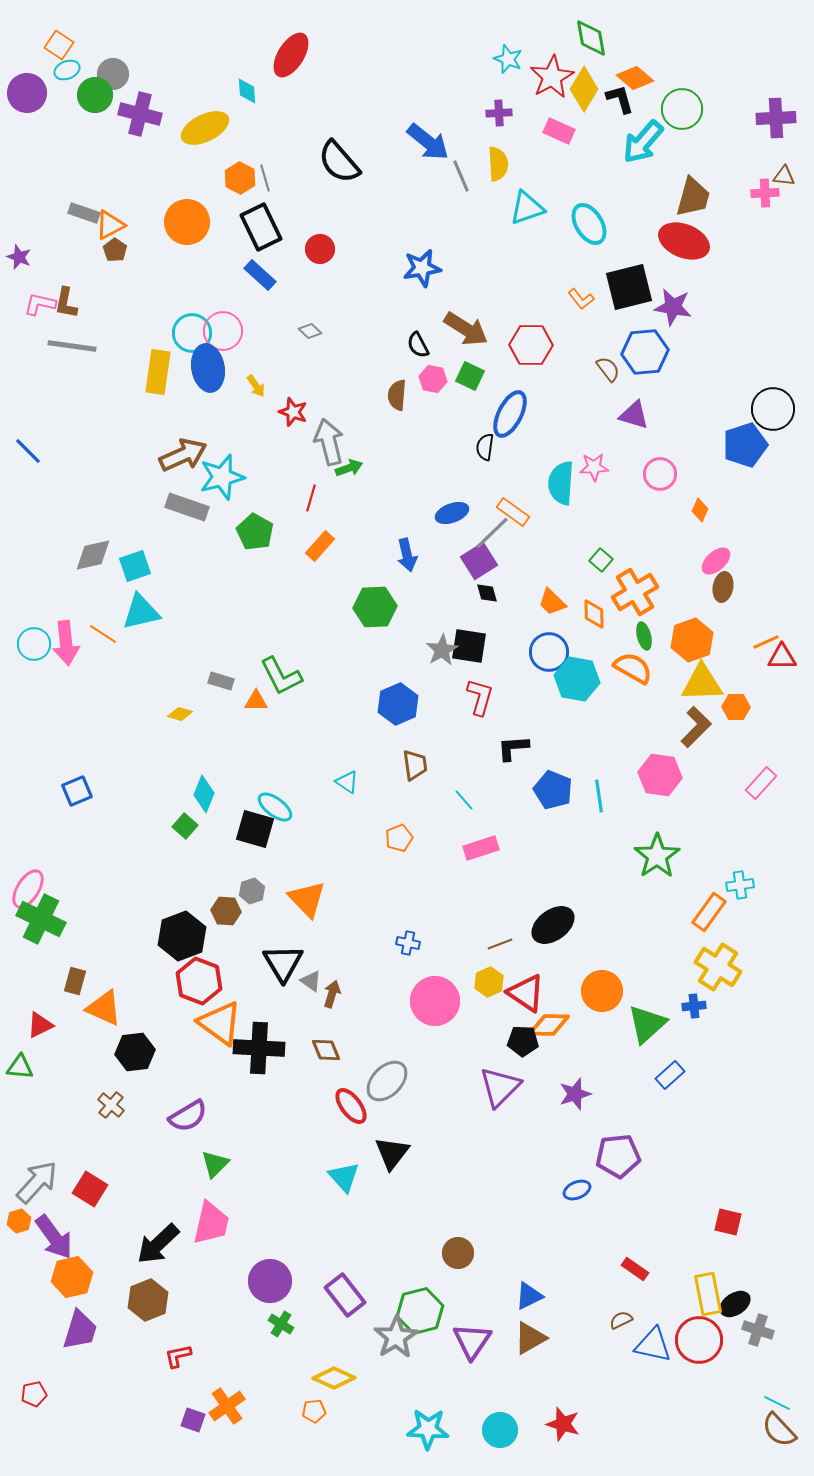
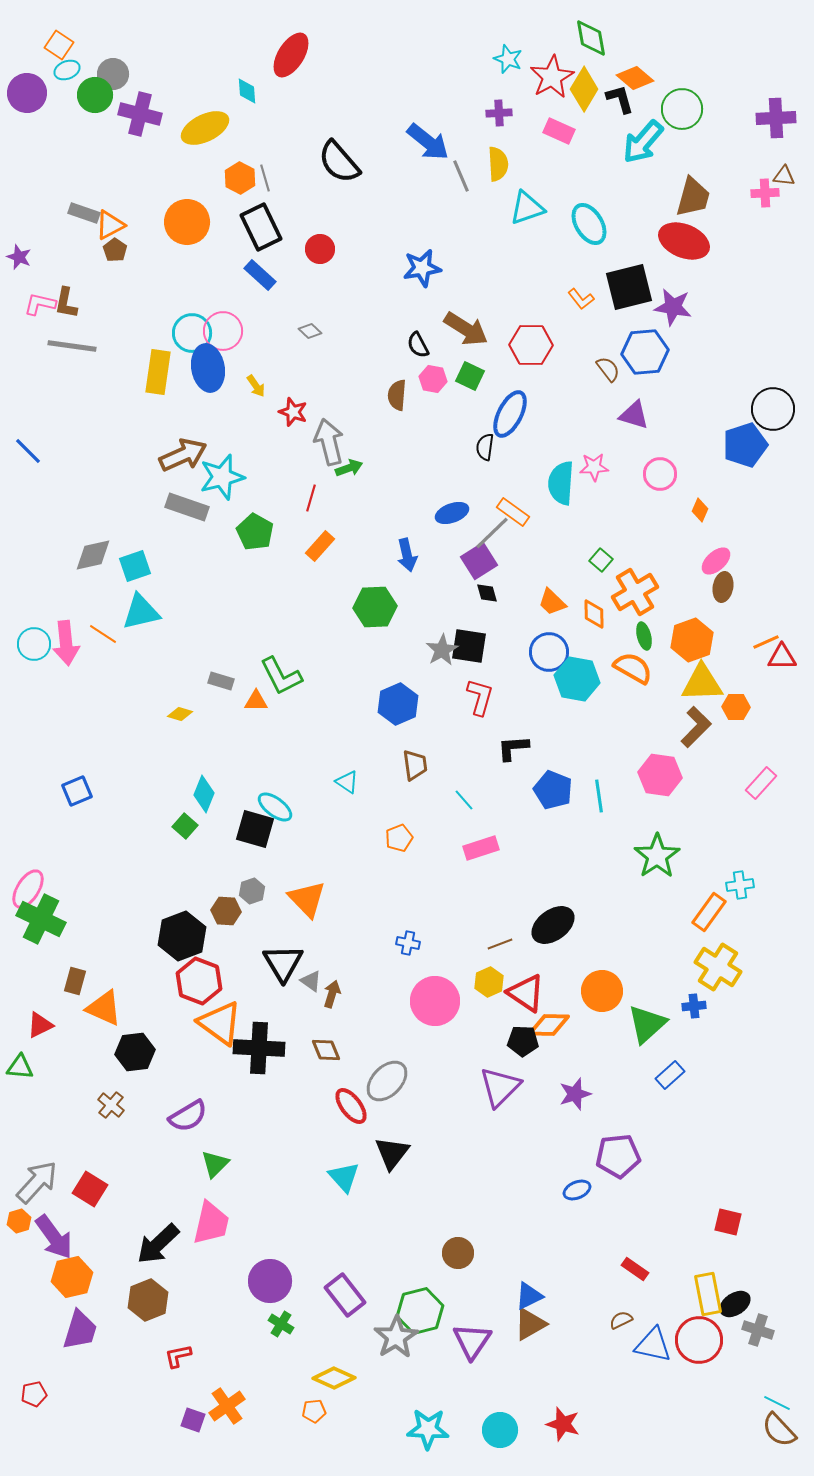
brown triangle at (530, 1338): moved 14 px up
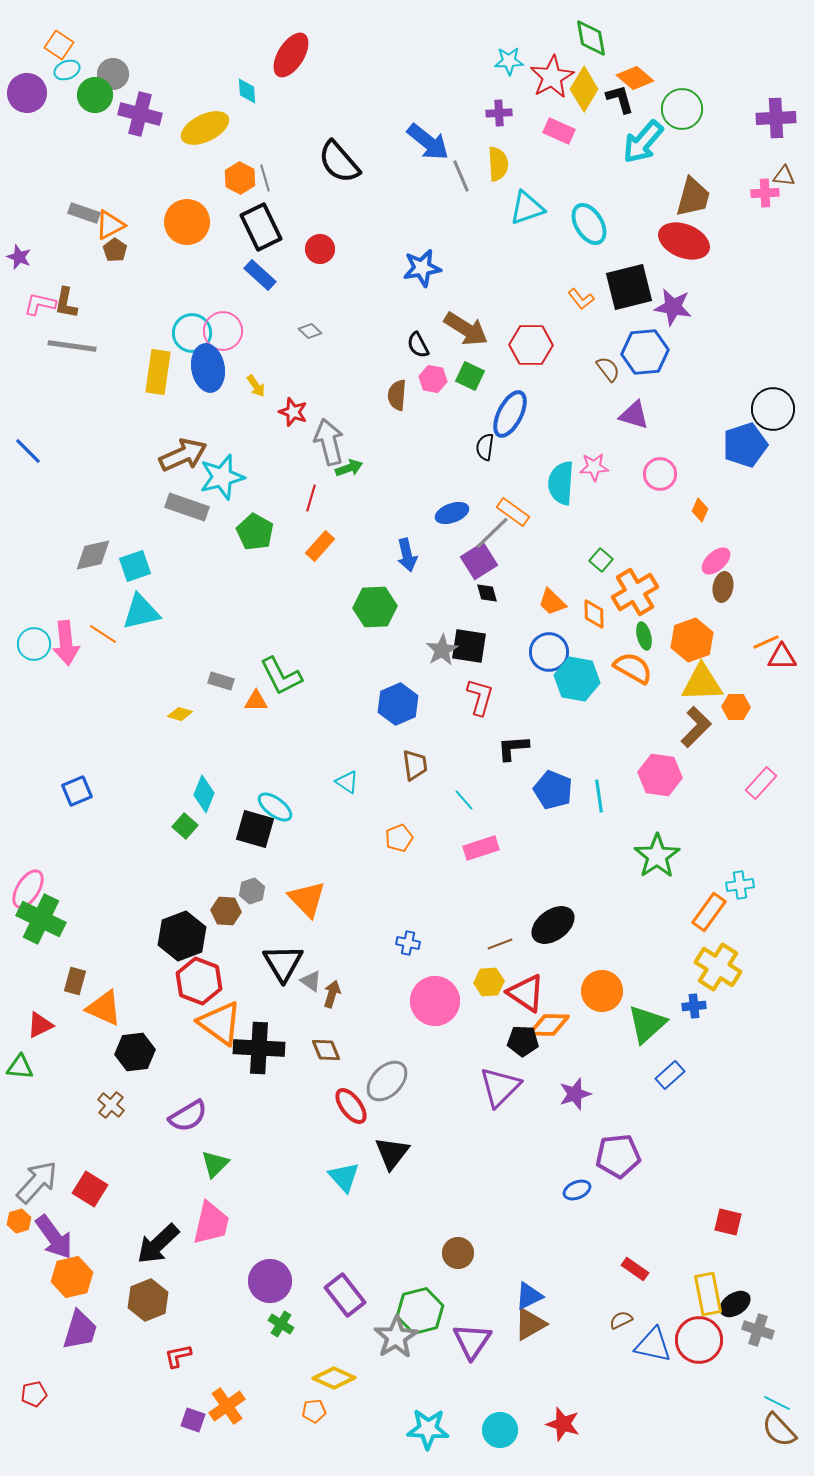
cyan star at (508, 59): moved 1 px right, 2 px down; rotated 24 degrees counterclockwise
yellow hexagon at (489, 982): rotated 20 degrees clockwise
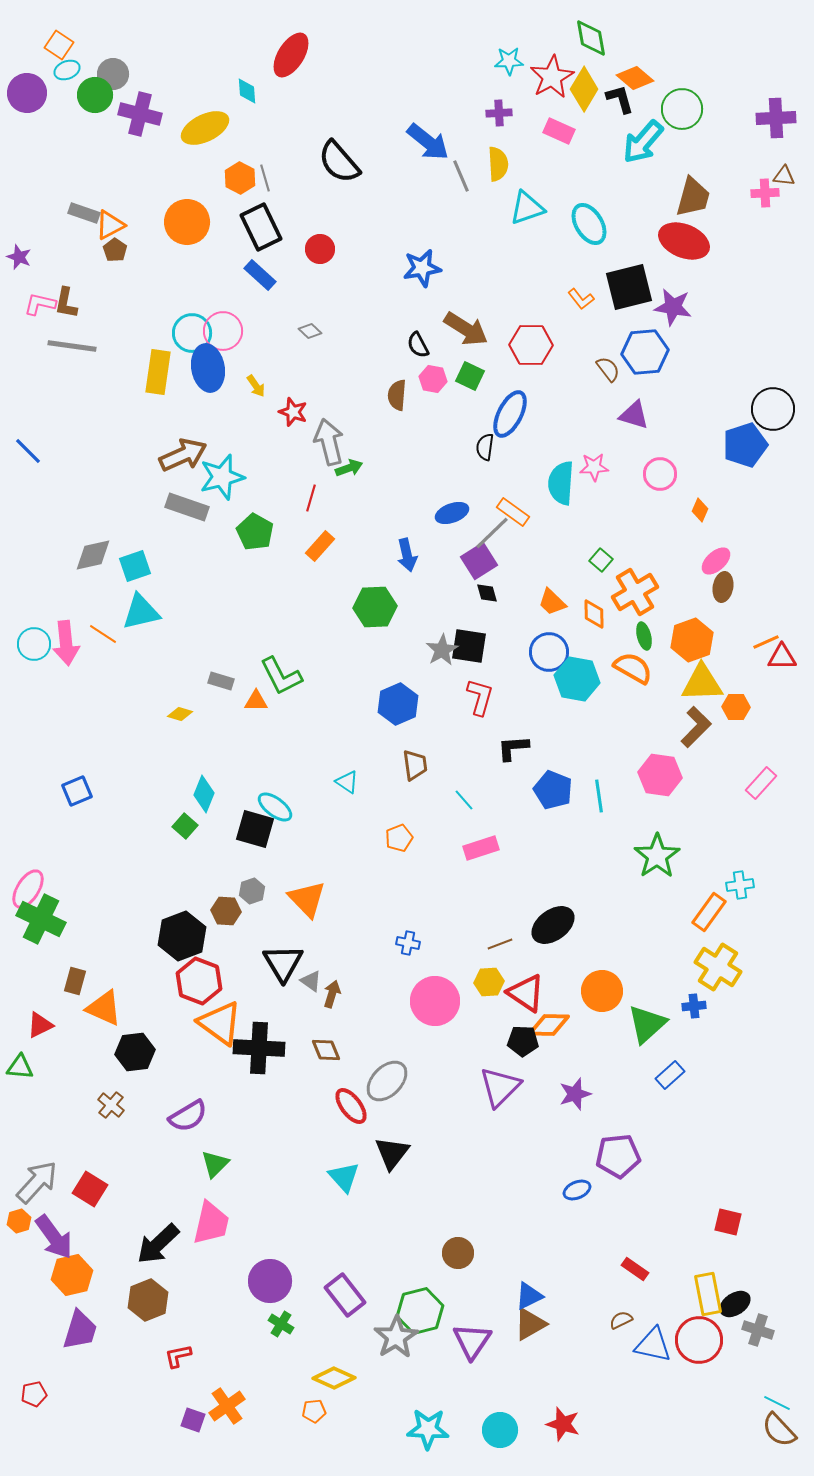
orange hexagon at (72, 1277): moved 2 px up
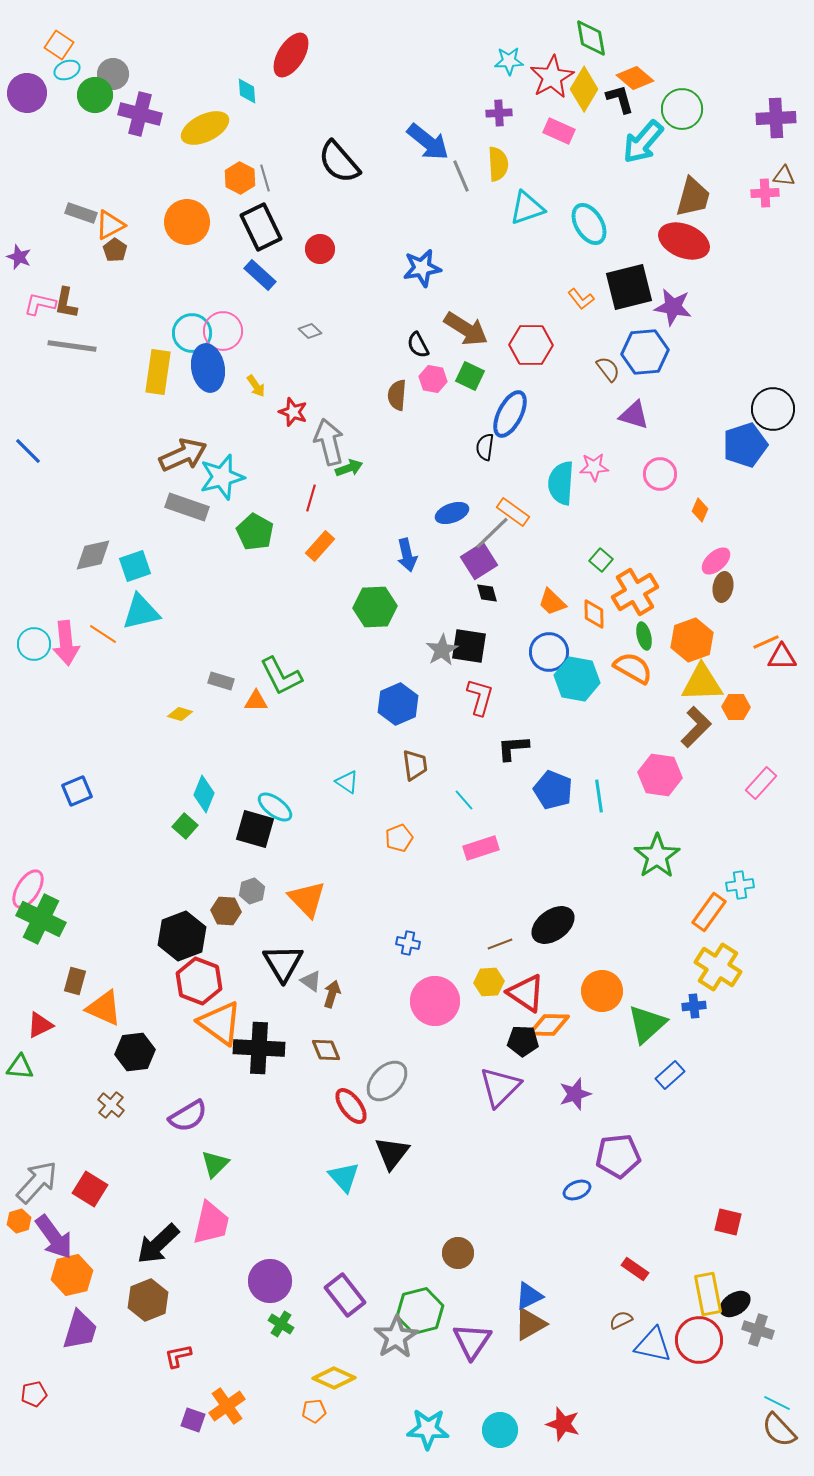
gray rectangle at (84, 213): moved 3 px left
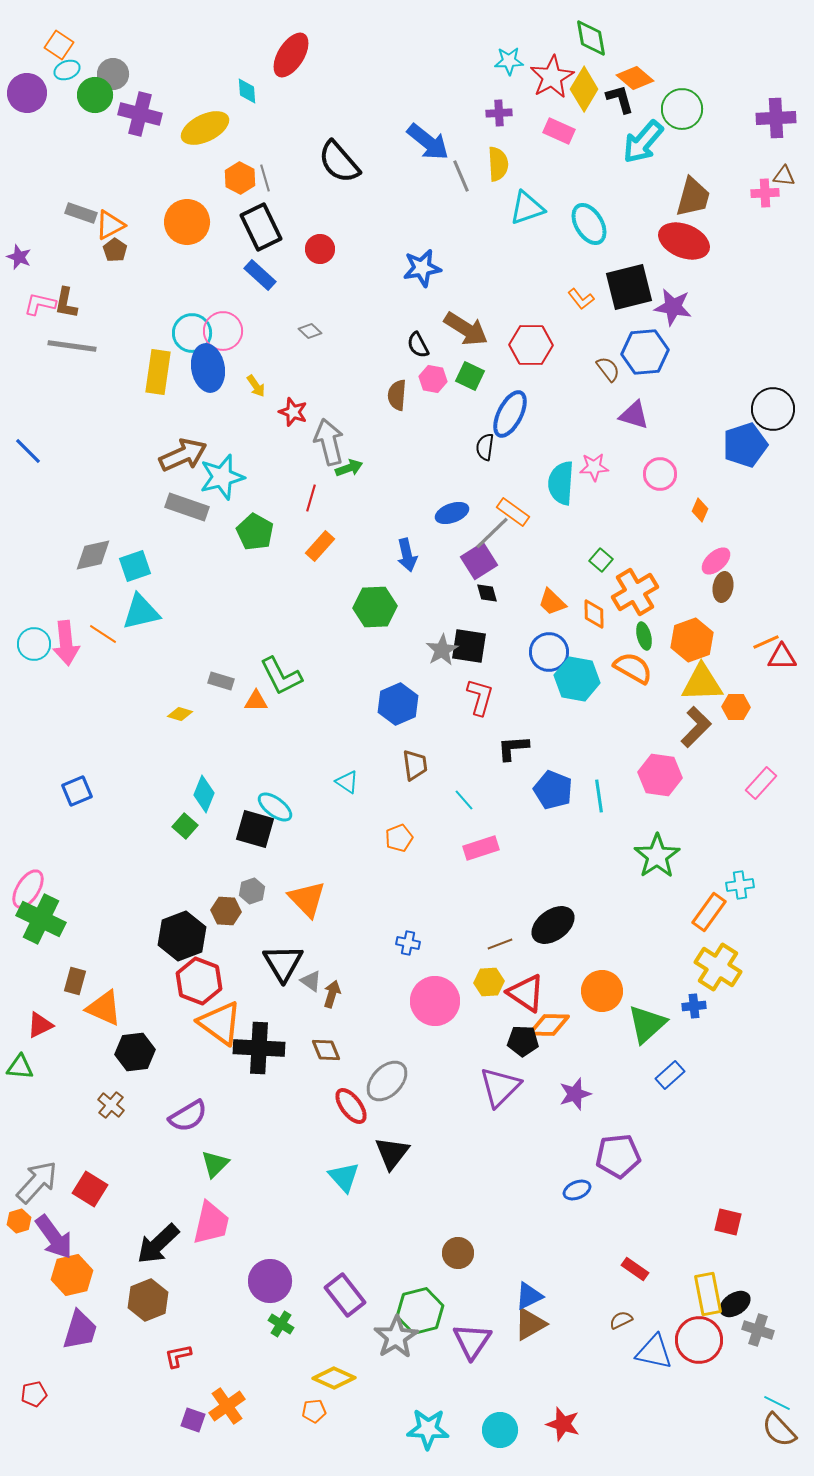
blue triangle at (653, 1345): moved 1 px right, 7 px down
